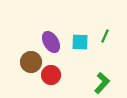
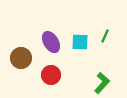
brown circle: moved 10 px left, 4 px up
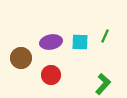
purple ellipse: rotated 70 degrees counterclockwise
green L-shape: moved 1 px right, 1 px down
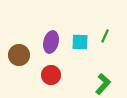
purple ellipse: rotated 65 degrees counterclockwise
brown circle: moved 2 px left, 3 px up
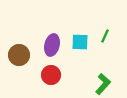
purple ellipse: moved 1 px right, 3 px down
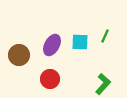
purple ellipse: rotated 15 degrees clockwise
red circle: moved 1 px left, 4 px down
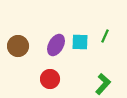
purple ellipse: moved 4 px right
brown circle: moved 1 px left, 9 px up
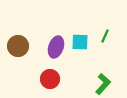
purple ellipse: moved 2 px down; rotated 10 degrees counterclockwise
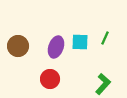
green line: moved 2 px down
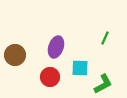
cyan square: moved 26 px down
brown circle: moved 3 px left, 9 px down
red circle: moved 2 px up
green L-shape: rotated 20 degrees clockwise
